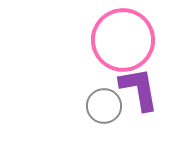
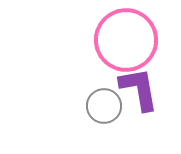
pink circle: moved 3 px right
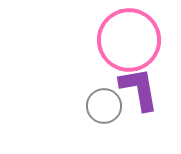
pink circle: moved 3 px right
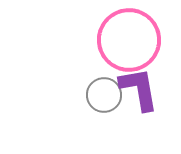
gray circle: moved 11 px up
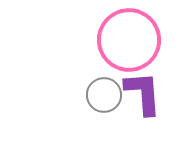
purple L-shape: moved 4 px right, 4 px down; rotated 6 degrees clockwise
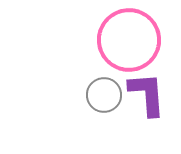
purple L-shape: moved 4 px right, 1 px down
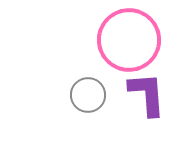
gray circle: moved 16 px left
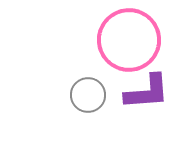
purple L-shape: moved 2 px up; rotated 90 degrees clockwise
